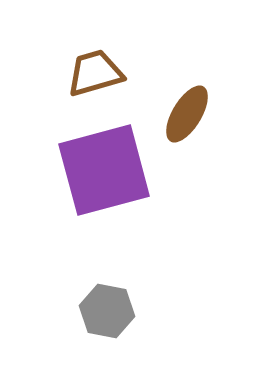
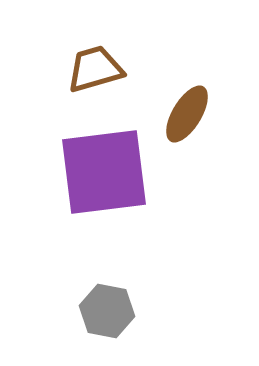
brown trapezoid: moved 4 px up
purple square: moved 2 px down; rotated 8 degrees clockwise
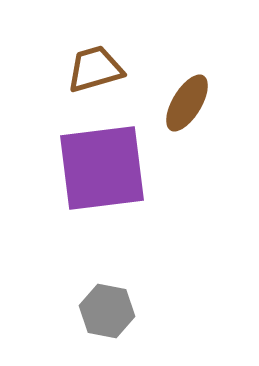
brown ellipse: moved 11 px up
purple square: moved 2 px left, 4 px up
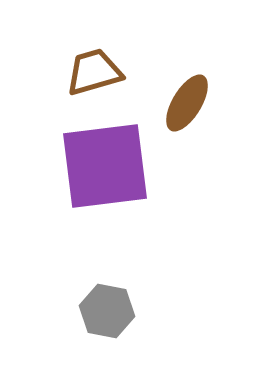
brown trapezoid: moved 1 px left, 3 px down
purple square: moved 3 px right, 2 px up
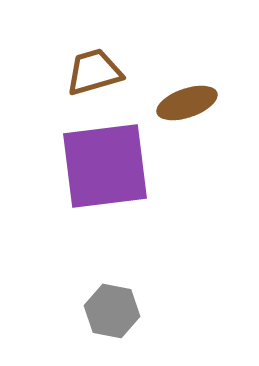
brown ellipse: rotated 40 degrees clockwise
gray hexagon: moved 5 px right
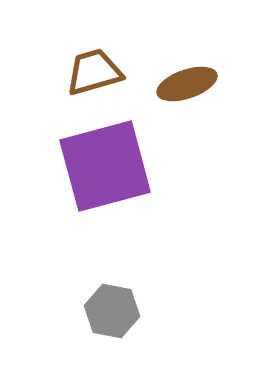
brown ellipse: moved 19 px up
purple square: rotated 8 degrees counterclockwise
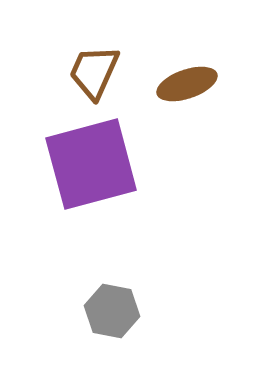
brown trapezoid: rotated 50 degrees counterclockwise
purple square: moved 14 px left, 2 px up
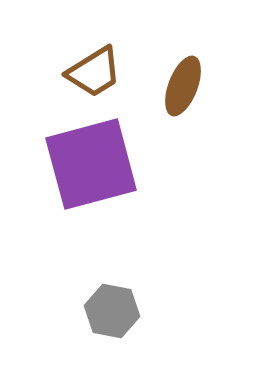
brown trapezoid: rotated 146 degrees counterclockwise
brown ellipse: moved 4 px left, 2 px down; rotated 50 degrees counterclockwise
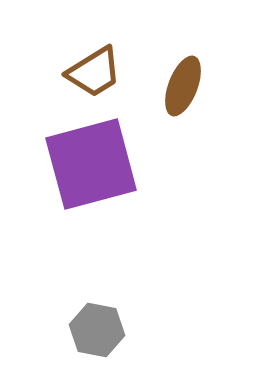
gray hexagon: moved 15 px left, 19 px down
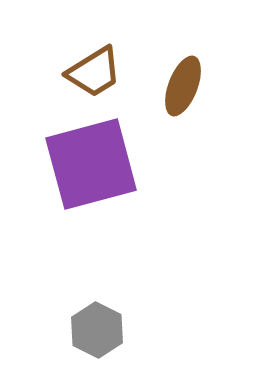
gray hexagon: rotated 16 degrees clockwise
